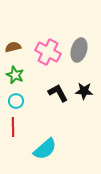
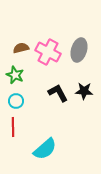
brown semicircle: moved 8 px right, 1 px down
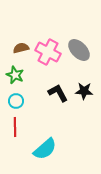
gray ellipse: rotated 60 degrees counterclockwise
red line: moved 2 px right
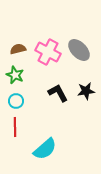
brown semicircle: moved 3 px left, 1 px down
black star: moved 2 px right; rotated 12 degrees counterclockwise
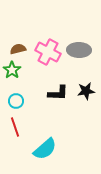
gray ellipse: rotated 45 degrees counterclockwise
green star: moved 3 px left, 5 px up; rotated 12 degrees clockwise
black L-shape: rotated 120 degrees clockwise
red line: rotated 18 degrees counterclockwise
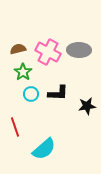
green star: moved 11 px right, 2 px down
black star: moved 1 px right, 15 px down
cyan circle: moved 15 px right, 7 px up
cyan semicircle: moved 1 px left
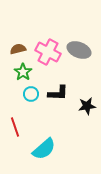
gray ellipse: rotated 20 degrees clockwise
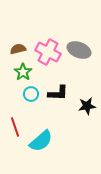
cyan semicircle: moved 3 px left, 8 px up
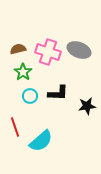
pink cross: rotated 10 degrees counterclockwise
cyan circle: moved 1 px left, 2 px down
